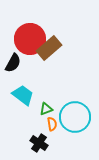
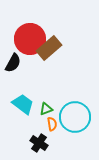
cyan trapezoid: moved 9 px down
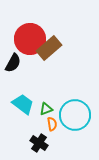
cyan circle: moved 2 px up
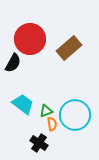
brown rectangle: moved 20 px right
green triangle: moved 2 px down
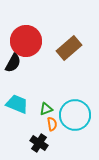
red circle: moved 4 px left, 2 px down
cyan trapezoid: moved 6 px left; rotated 15 degrees counterclockwise
green triangle: moved 2 px up
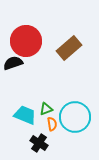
black semicircle: rotated 138 degrees counterclockwise
cyan trapezoid: moved 8 px right, 11 px down
cyan circle: moved 2 px down
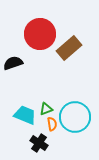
red circle: moved 14 px right, 7 px up
